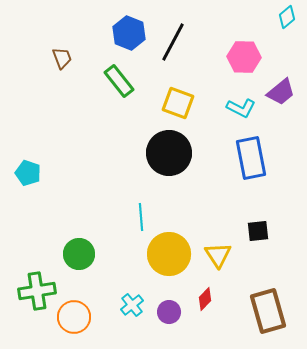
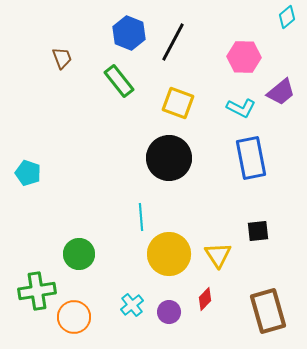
black circle: moved 5 px down
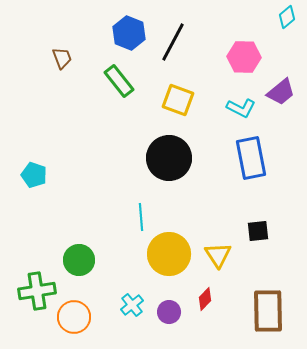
yellow square: moved 3 px up
cyan pentagon: moved 6 px right, 2 px down
green circle: moved 6 px down
brown rectangle: rotated 15 degrees clockwise
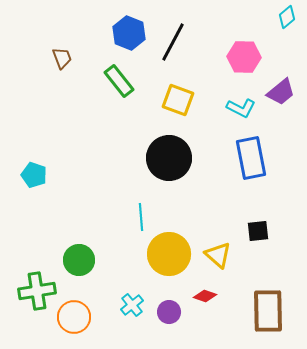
yellow triangle: rotated 16 degrees counterclockwise
red diamond: moved 3 px up; rotated 65 degrees clockwise
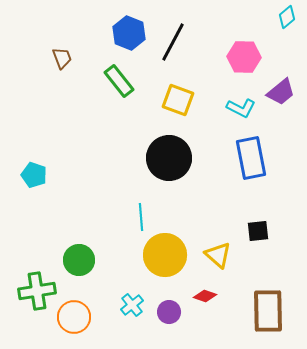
yellow circle: moved 4 px left, 1 px down
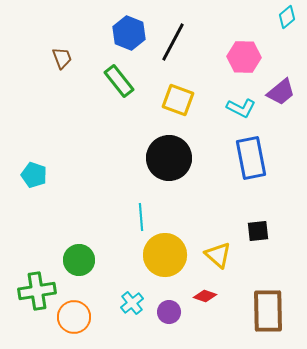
cyan cross: moved 2 px up
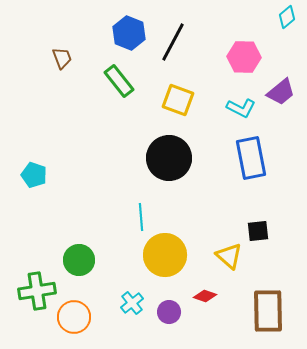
yellow triangle: moved 11 px right, 1 px down
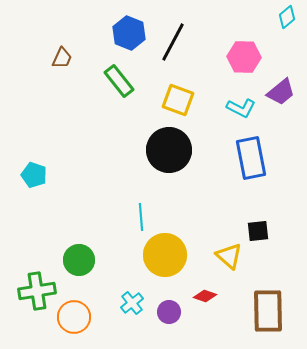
brown trapezoid: rotated 45 degrees clockwise
black circle: moved 8 px up
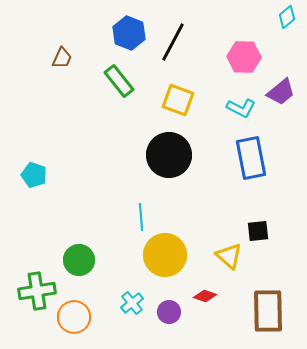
black circle: moved 5 px down
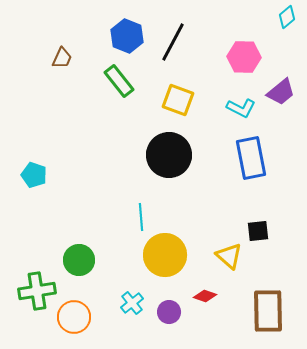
blue hexagon: moved 2 px left, 3 px down
